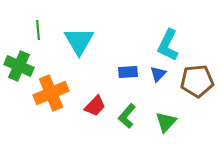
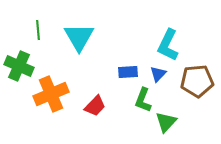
cyan triangle: moved 4 px up
orange cross: moved 1 px down
green L-shape: moved 16 px right, 16 px up; rotated 20 degrees counterclockwise
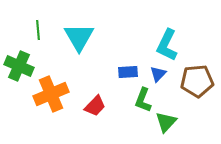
cyan L-shape: moved 1 px left
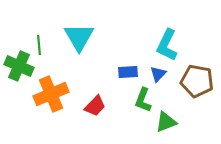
green line: moved 1 px right, 15 px down
brown pentagon: rotated 16 degrees clockwise
green triangle: rotated 25 degrees clockwise
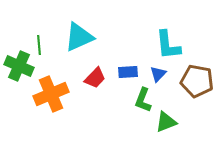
cyan triangle: rotated 36 degrees clockwise
cyan L-shape: moved 1 px right; rotated 32 degrees counterclockwise
red trapezoid: moved 28 px up
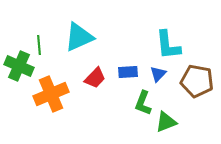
green L-shape: moved 3 px down
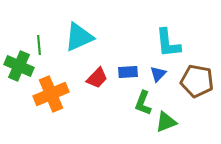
cyan L-shape: moved 2 px up
red trapezoid: moved 2 px right
